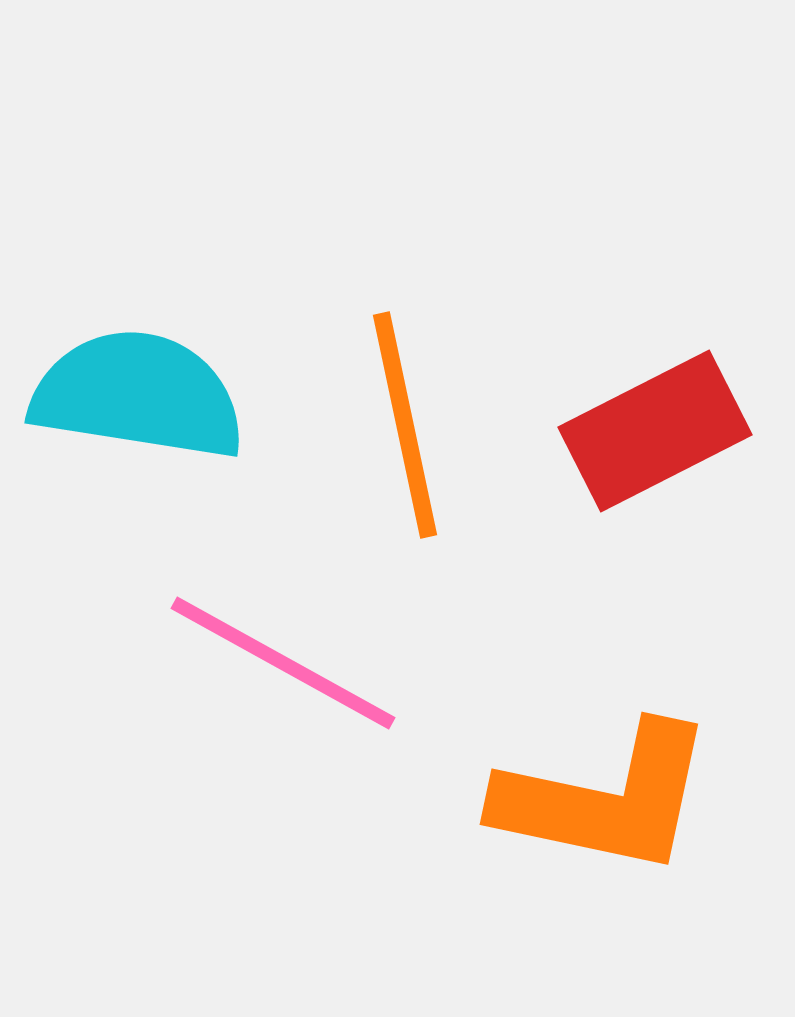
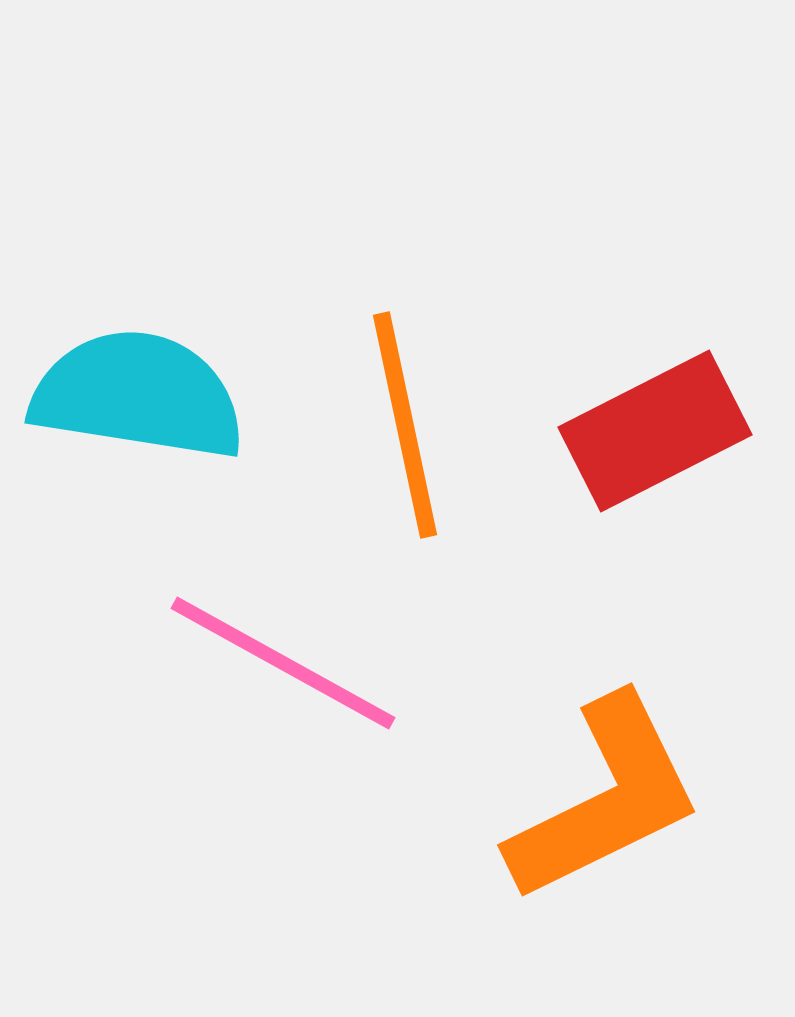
orange L-shape: rotated 38 degrees counterclockwise
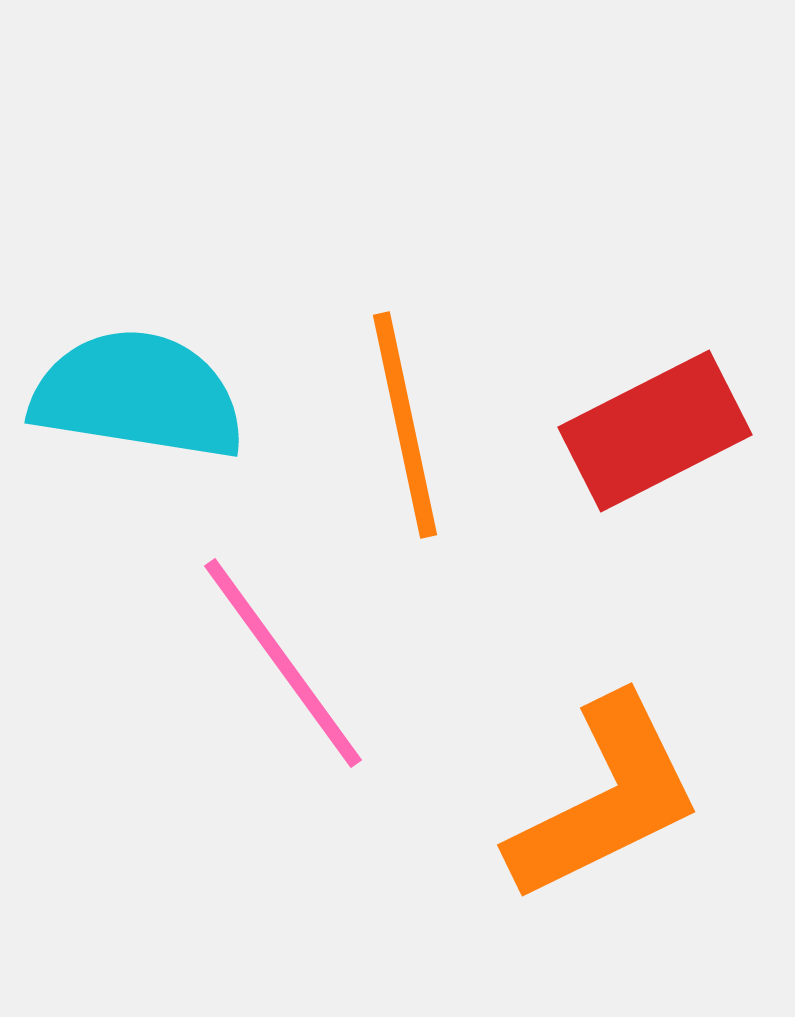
pink line: rotated 25 degrees clockwise
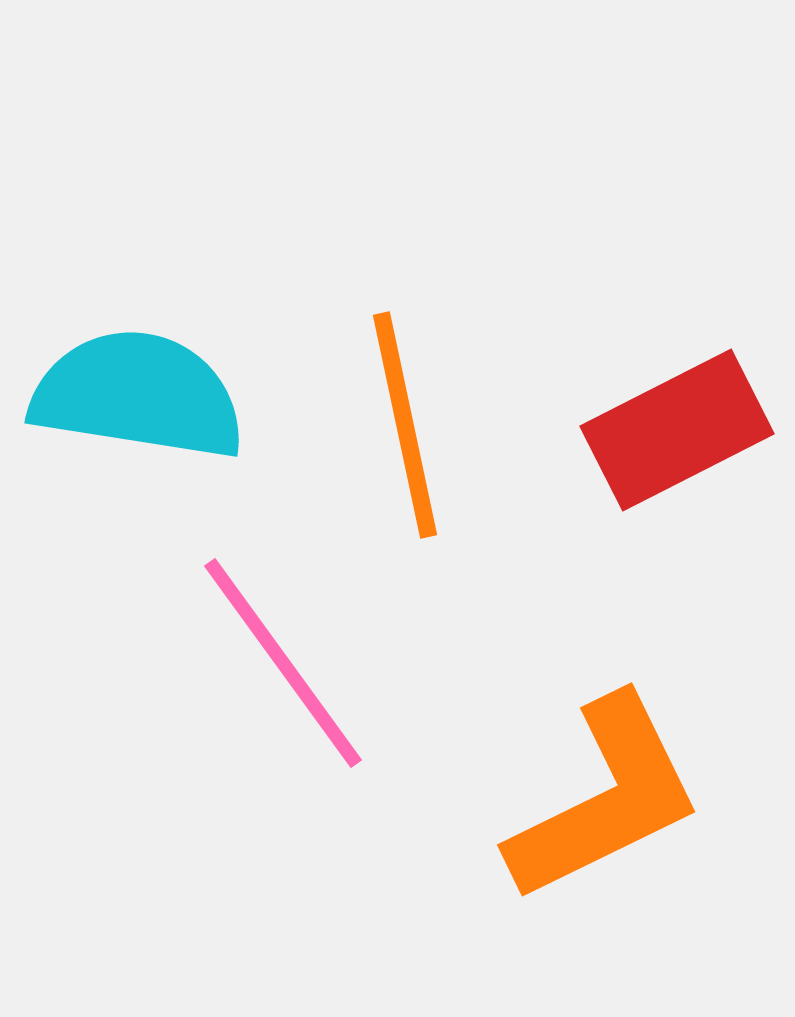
red rectangle: moved 22 px right, 1 px up
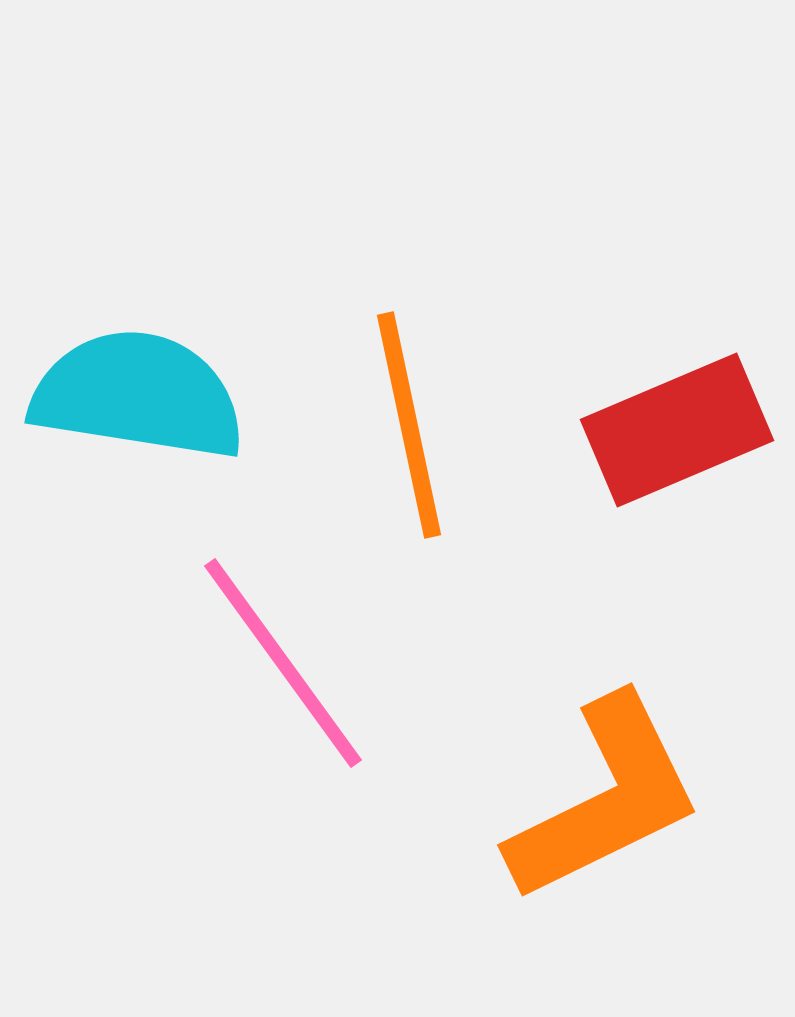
orange line: moved 4 px right
red rectangle: rotated 4 degrees clockwise
